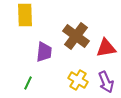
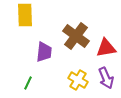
purple arrow: moved 4 px up
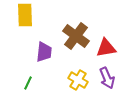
purple arrow: moved 1 px right
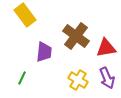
yellow rectangle: rotated 35 degrees counterclockwise
green line: moved 6 px left, 5 px up
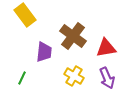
brown cross: moved 3 px left
yellow cross: moved 4 px left, 4 px up
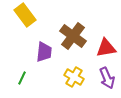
yellow cross: moved 1 px down
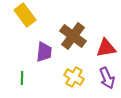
green line: rotated 24 degrees counterclockwise
